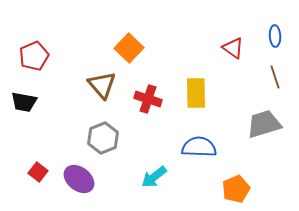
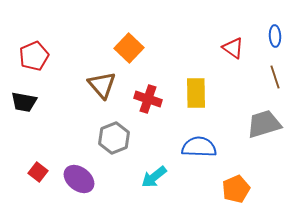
gray hexagon: moved 11 px right
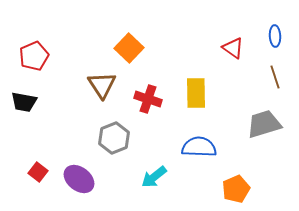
brown triangle: rotated 8 degrees clockwise
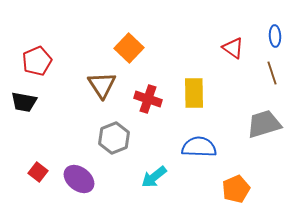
red pentagon: moved 3 px right, 5 px down
brown line: moved 3 px left, 4 px up
yellow rectangle: moved 2 px left
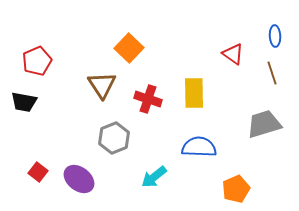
red triangle: moved 6 px down
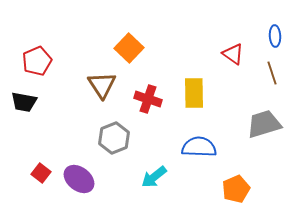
red square: moved 3 px right, 1 px down
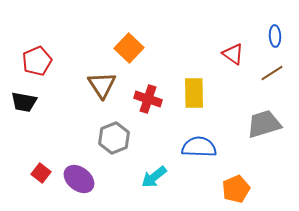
brown line: rotated 75 degrees clockwise
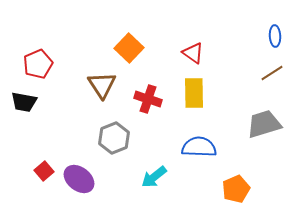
red triangle: moved 40 px left, 1 px up
red pentagon: moved 1 px right, 3 px down
red square: moved 3 px right, 2 px up; rotated 12 degrees clockwise
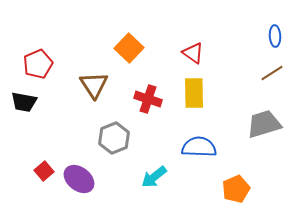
brown triangle: moved 8 px left
